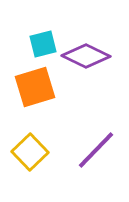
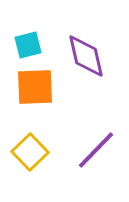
cyan square: moved 15 px left, 1 px down
purple diamond: rotated 51 degrees clockwise
orange square: rotated 15 degrees clockwise
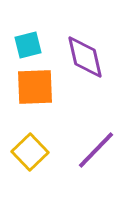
purple diamond: moved 1 px left, 1 px down
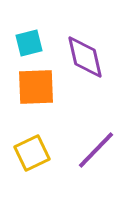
cyan square: moved 1 px right, 2 px up
orange square: moved 1 px right
yellow square: moved 2 px right, 1 px down; rotated 18 degrees clockwise
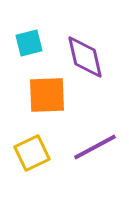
orange square: moved 11 px right, 8 px down
purple line: moved 1 px left, 3 px up; rotated 18 degrees clockwise
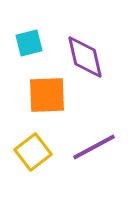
purple line: moved 1 px left
yellow square: moved 1 px right, 1 px up; rotated 12 degrees counterclockwise
